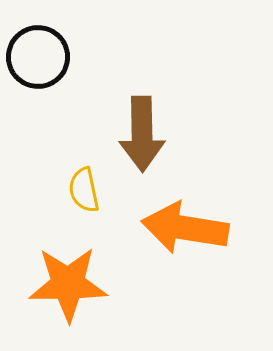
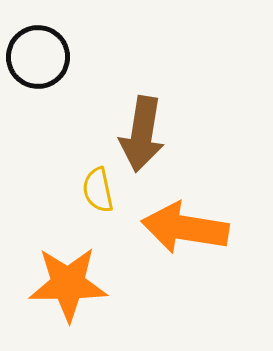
brown arrow: rotated 10 degrees clockwise
yellow semicircle: moved 14 px right
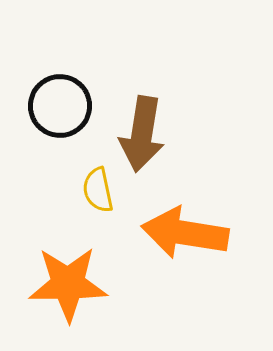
black circle: moved 22 px right, 49 px down
orange arrow: moved 5 px down
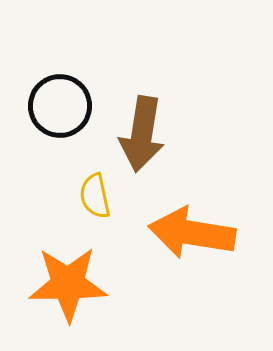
yellow semicircle: moved 3 px left, 6 px down
orange arrow: moved 7 px right
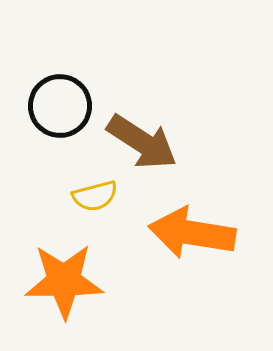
brown arrow: moved 8 px down; rotated 66 degrees counterclockwise
yellow semicircle: rotated 93 degrees counterclockwise
orange star: moved 4 px left, 3 px up
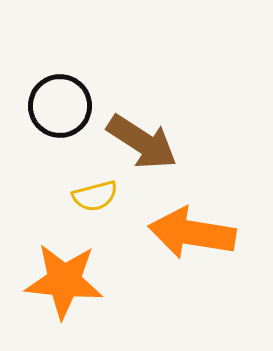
orange star: rotated 6 degrees clockwise
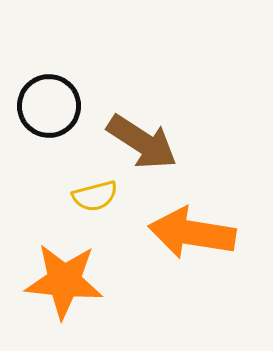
black circle: moved 11 px left
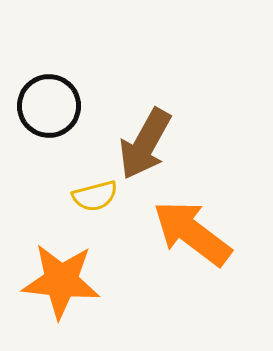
brown arrow: moved 3 px right, 2 px down; rotated 86 degrees clockwise
orange arrow: rotated 28 degrees clockwise
orange star: moved 3 px left
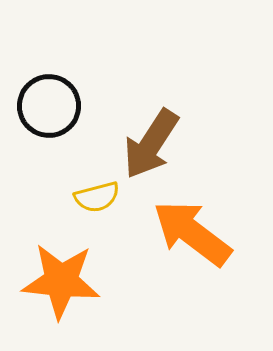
brown arrow: moved 6 px right; rotated 4 degrees clockwise
yellow semicircle: moved 2 px right, 1 px down
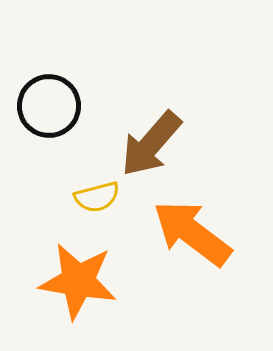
brown arrow: rotated 8 degrees clockwise
orange star: moved 17 px right; rotated 4 degrees clockwise
